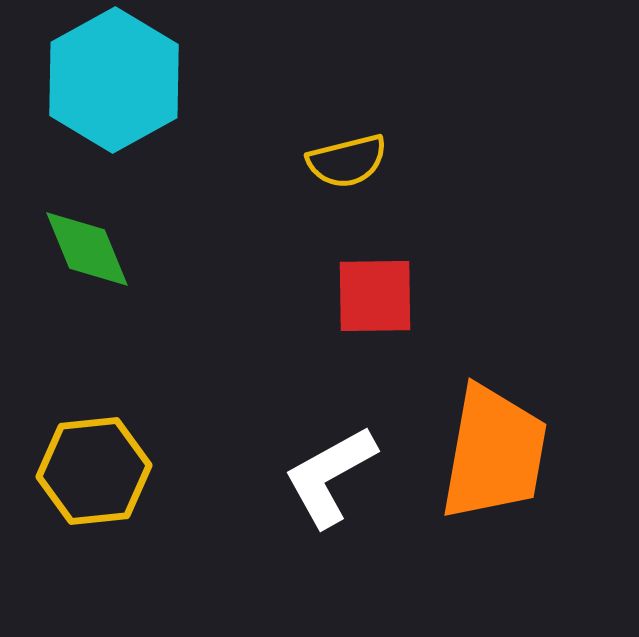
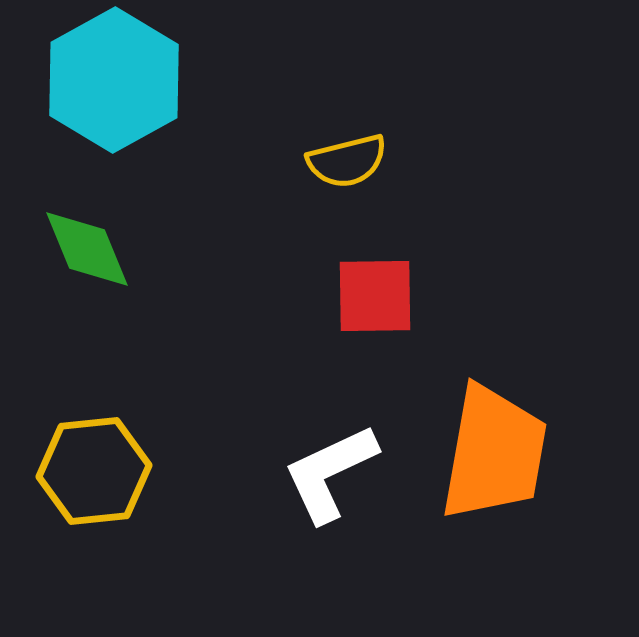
white L-shape: moved 3 px up; rotated 4 degrees clockwise
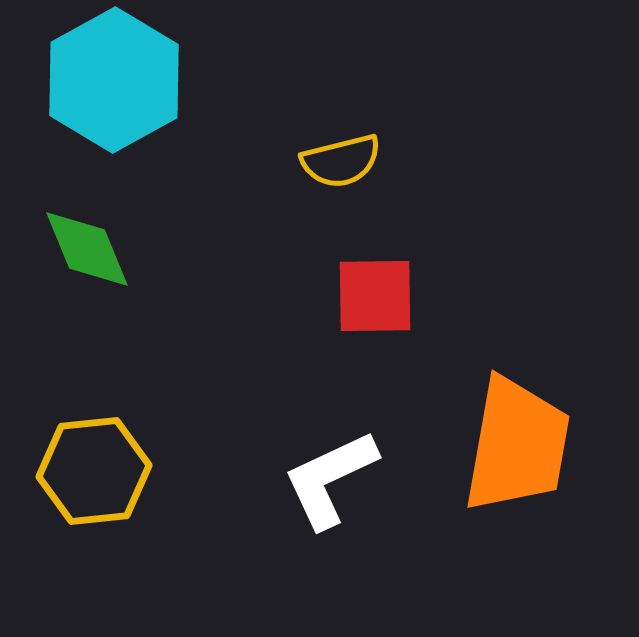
yellow semicircle: moved 6 px left
orange trapezoid: moved 23 px right, 8 px up
white L-shape: moved 6 px down
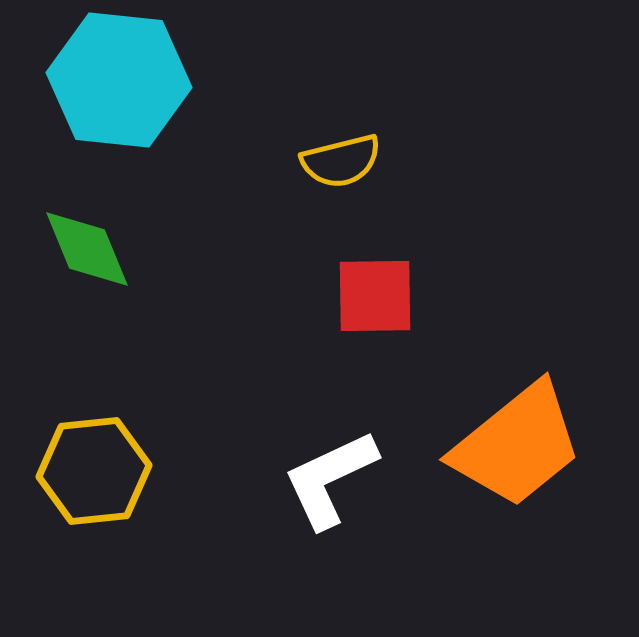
cyan hexagon: moved 5 px right; rotated 25 degrees counterclockwise
orange trapezoid: rotated 41 degrees clockwise
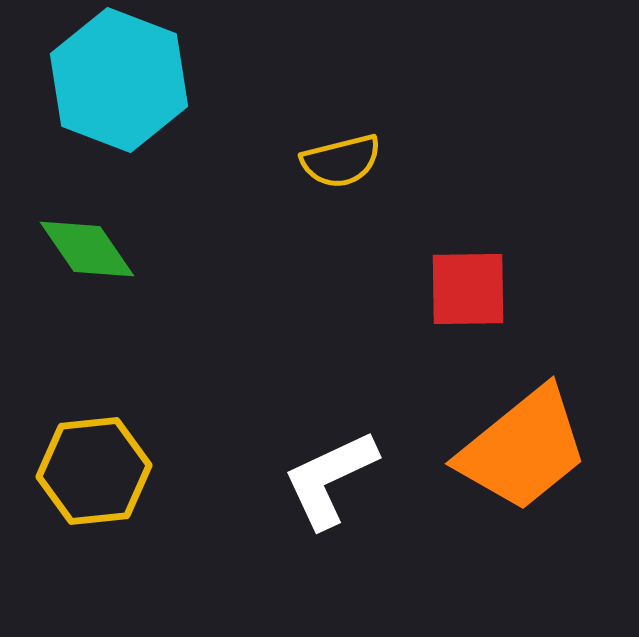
cyan hexagon: rotated 15 degrees clockwise
green diamond: rotated 12 degrees counterclockwise
red square: moved 93 px right, 7 px up
orange trapezoid: moved 6 px right, 4 px down
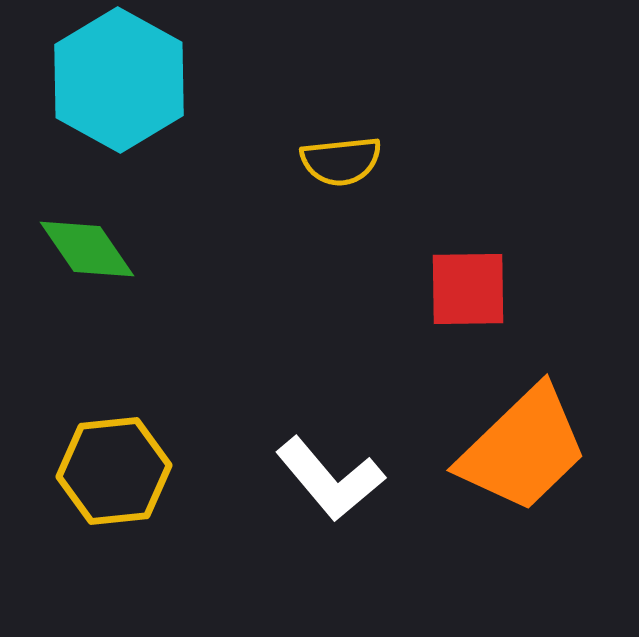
cyan hexagon: rotated 8 degrees clockwise
yellow semicircle: rotated 8 degrees clockwise
orange trapezoid: rotated 5 degrees counterclockwise
yellow hexagon: moved 20 px right
white L-shape: rotated 105 degrees counterclockwise
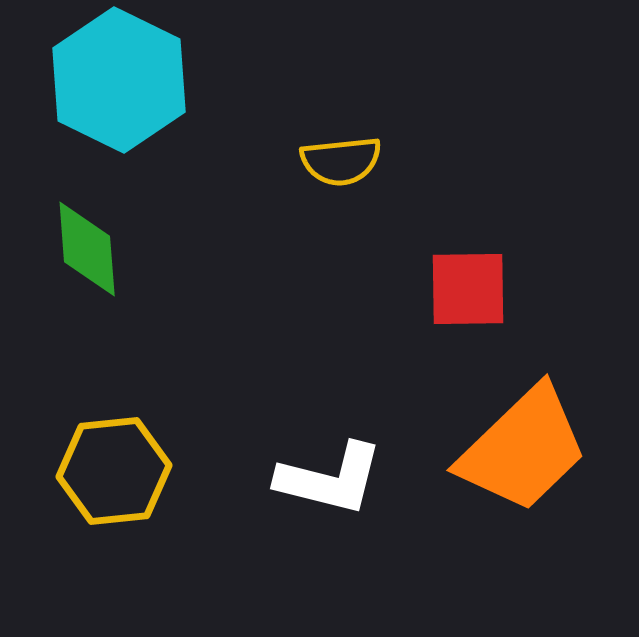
cyan hexagon: rotated 3 degrees counterclockwise
green diamond: rotated 30 degrees clockwise
white L-shape: rotated 36 degrees counterclockwise
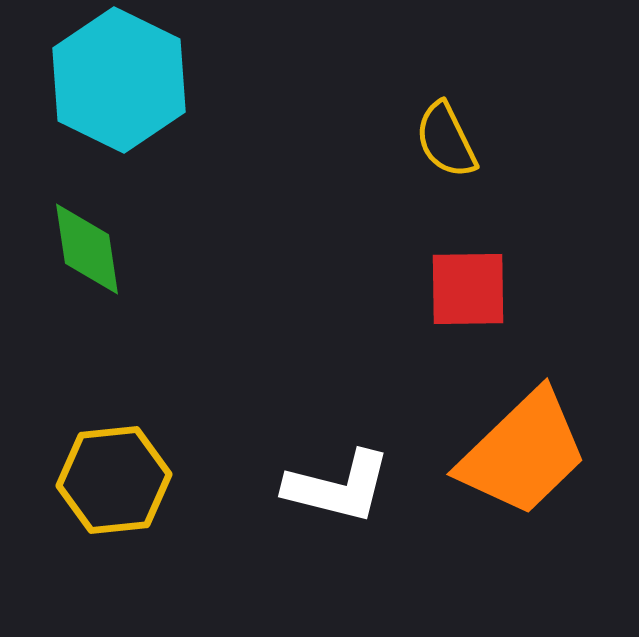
yellow semicircle: moved 105 px right, 21 px up; rotated 70 degrees clockwise
green diamond: rotated 4 degrees counterclockwise
orange trapezoid: moved 4 px down
yellow hexagon: moved 9 px down
white L-shape: moved 8 px right, 8 px down
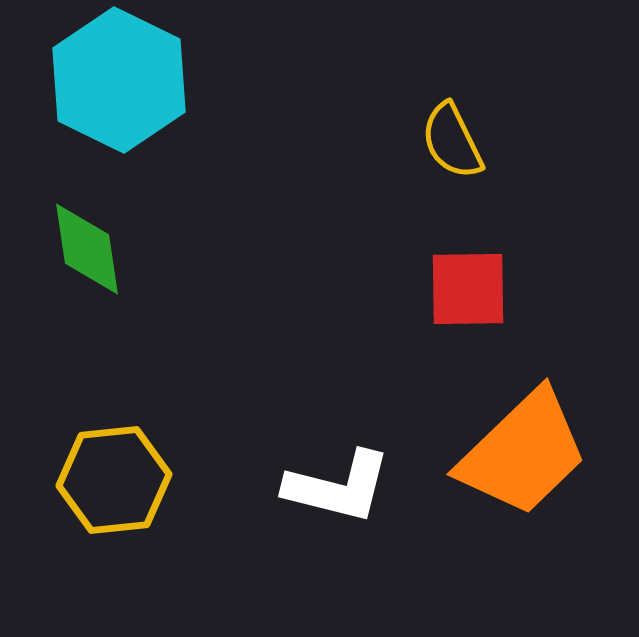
yellow semicircle: moved 6 px right, 1 px down
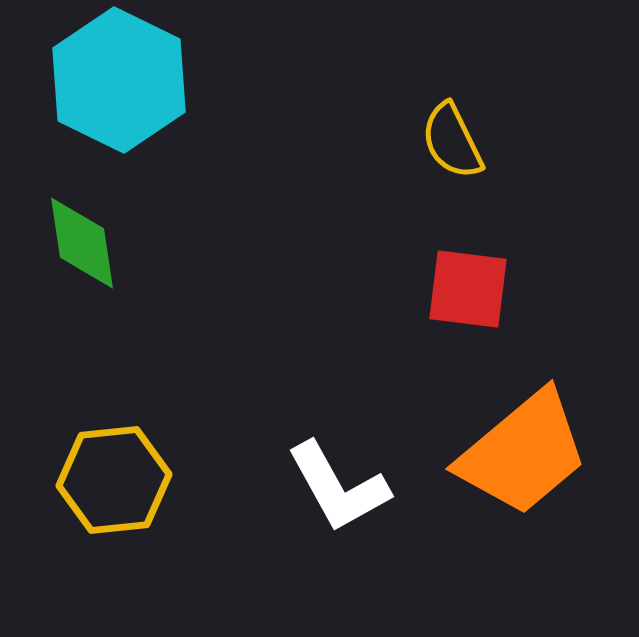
green diamond: moved 5 px left, 6 px up
red square: rotated 8 degrees clockwise
orange trapezoid: rotated 4 degrees clockwise
white L-shape: rotated 47 degrees clockwise
